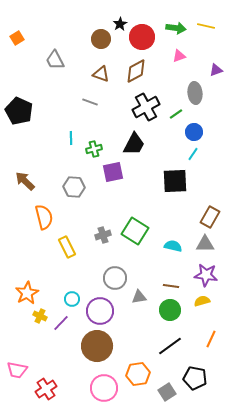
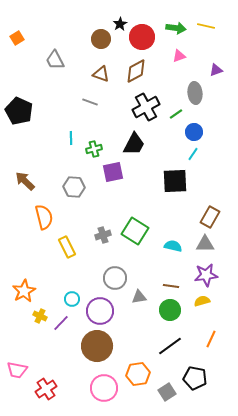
purple star at (206, 275): rotated 15 degrees counterclockwise
orange star at (27, 293): moved 3 px left, 2 px up
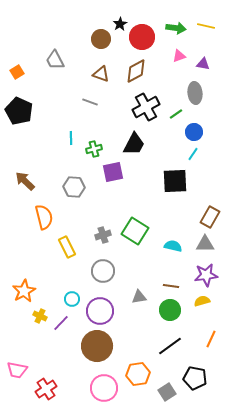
orange square at (17, 38): moved 34 px down
purple triangle at (216, 70): moved 13 px left, 6 px up; rotated 32 degrees clockwise
gray circle at (115, 278): moved 12 px left, 7 px up
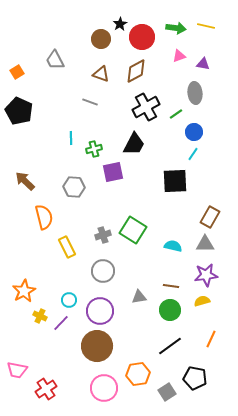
green square at (135, 231): moved 2 px left, 1 px up
cyan circle at (72, 299): moved 3 px left, 1 px down
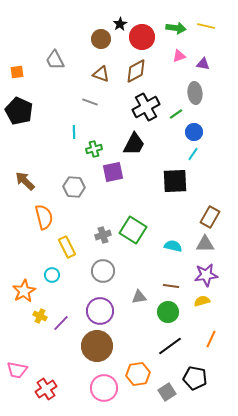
orange square at (17, 72): rotated 24 degrees clockwise
cyan line at (71, 138): moved 3 px right, 6 px up
cyan circle at (69, 300): moved 17 px left, 25 px up
green circle at (170, 310): moved 2 px left, 2 px down
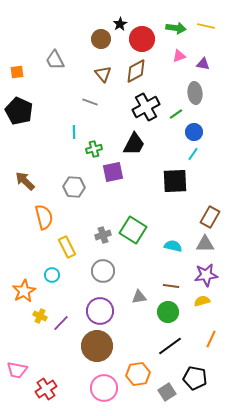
red circle at (142, 37): moved 2 px down
brown triangle at (101, 74): moved 2 px right; rotated 30 degrees clockwise
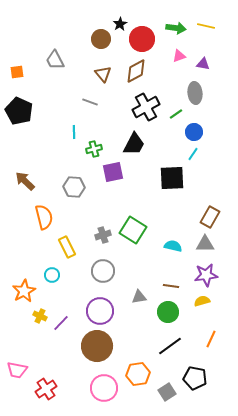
black square at (175, 181): moved 3 px left, 3 px up
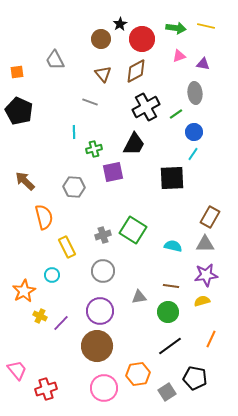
pink trapezoid at (17, 370): rotated 140 degrees counterclockwise
red cross at (46, 389): rotated 15 degrees clockwise
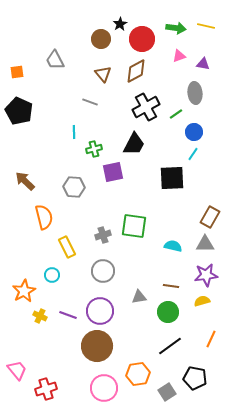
green square at (133, 230): moved 1 px right, 4 px up; rotated 24 degrees counterclockwise
purple line at (61, 323): moved 7 px right, 8 px up; rotated 66 degrees clockwise
